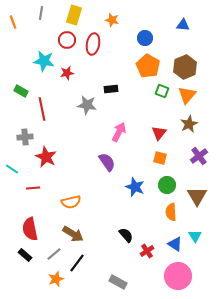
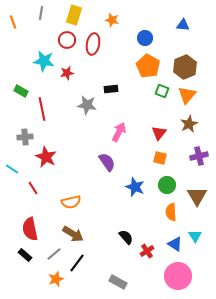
purple cross at (199, 156): rotated 24 degrees clockwise
red line at (33, 188): rotated 64 degrees clockwise
black semicircle at (126, 235): moved 2 px down
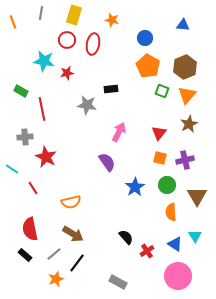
purple cross at (199, 156): moved 14 px left, 4 px down
blue star at (135, 187): rotated 18 degrees clockwise
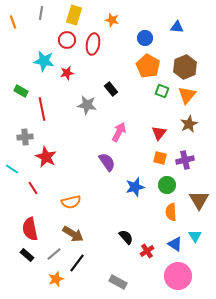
blue triangle at (183, 25): moved 6 px left, 2 px down
black rectangle at (111, 89): rotated 56 degrees clockwise
blue star at (135, 187): rotated 18 degrees clockwise
brown triangle at (197, 196): moved 2 px right, 4 px down
black rectangle at (25, 255): moved 2 px right
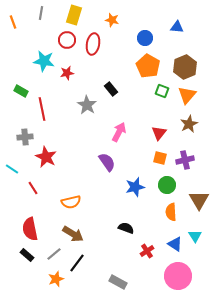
gray star at (87, 105): rotated 24 degrees clockwise
black semicircle at (126, 237): moved 9 px up; rotated 28 degrees counterclockwise
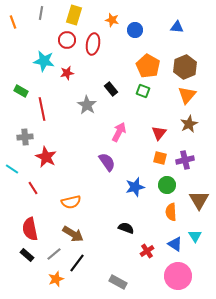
blue circle at (145, 38): moved 10 px left, 8 px up
green square at (162, 91): moved 19 px left
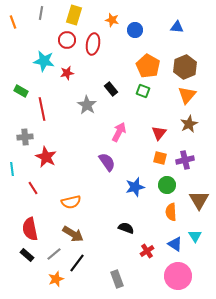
cyan line at (12, 169): rotated 48 degrees clockwise
gray rectangle at (118, 282): moved 1 px left, 3 px up; rotated 42 degrees clockwise
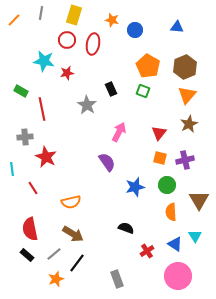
orange line at (13, 22): moved 1 px right, 2 px up; rotated 64 degrees clockwise
black rectangle at (111, 89): rotated 16 degrees clockwise
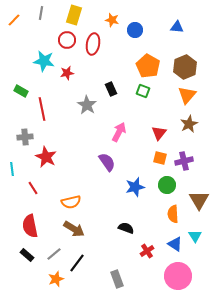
purple cross at (185, 160): moved 1 px left, 1 px down
orange semicircle at (171, 212): moved 2 px right, 2 px down
red semicircle at (30, 229): moved 3 px up
brown arrow at (73, 234): moved 1 px right, 5 px up
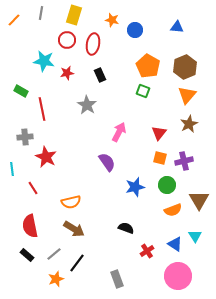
black rectangle at (111, 89): moved 11 px left, 14 px up
orange semicircle at (173, 214): moved 4 px up; rotated 108 degrees counterclockwise
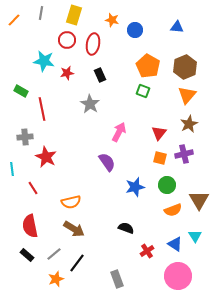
gray star at (87, 105): moved 3 px right, 1 px up
purple cross at (184, 161): moved 7 px up
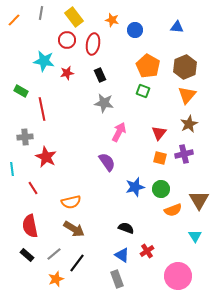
yellow rectangle at (74, 15): moved 2 px down; rotated 54 degrees counterclockwise
gray star at (90, 104): moved 14 px right, 1 px up; rotated 24 degrees counterclockwise
green circle at (167, 185): moved 6 px left, 4 px down
blue triangle at (175, 244): moved 53 px left, 11 px down
